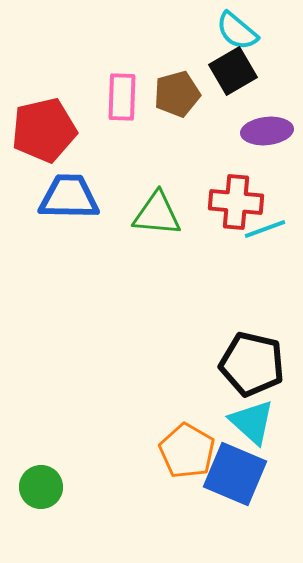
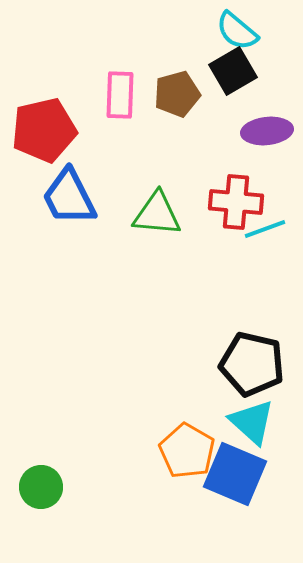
pink rectangle: moved 2 px left, 2 px up
blue trapezoid: rotated 118 degrees counterclockwise
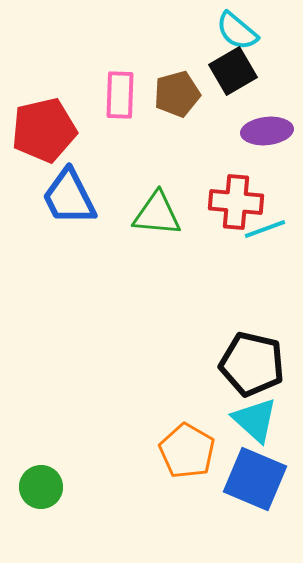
cyan triangle: moved 3 px right, 2 px up
blue square: moved 20 px right, 5 px down
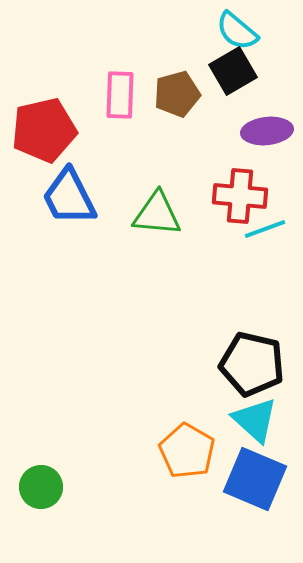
red cross: moved 4 px right, 6 px up
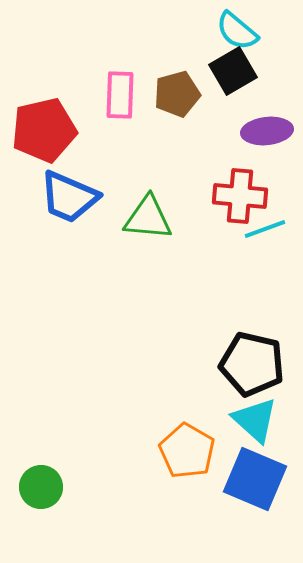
blue trapezoid: rotated 40 degrees counterclockwise
green triangle: moved 9 px left, 4 px down
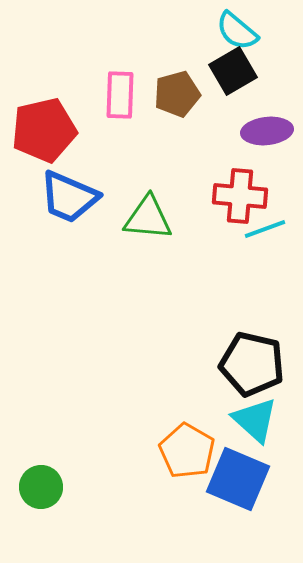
blue square: moved 17 px left
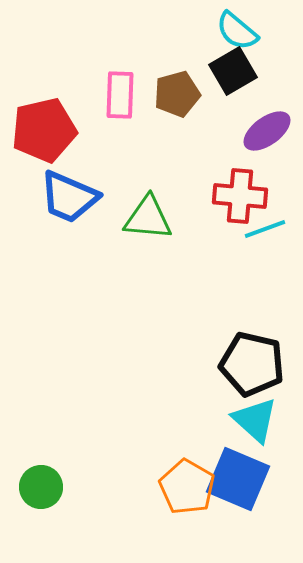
purple ellipse: rotated 30 degrees counterclockwise
orange pentagon: moved 36 px down
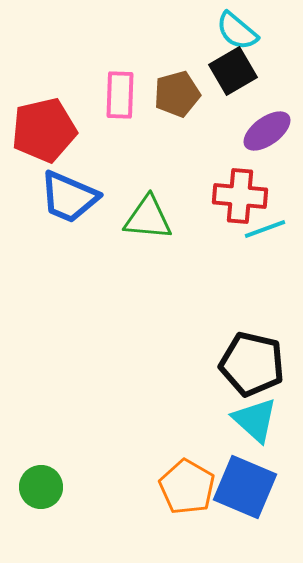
blue square: moved 7 px right, 8 px down
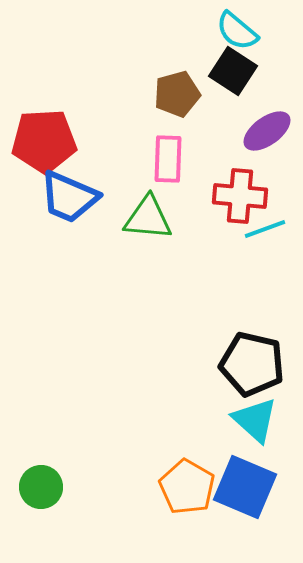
black square: rotated 27 degrees counterclockwise
pink rectangle: moved 48 px right, 64 px down
red pentagon: moved 11 px down; rotated 10 degrees clockwise
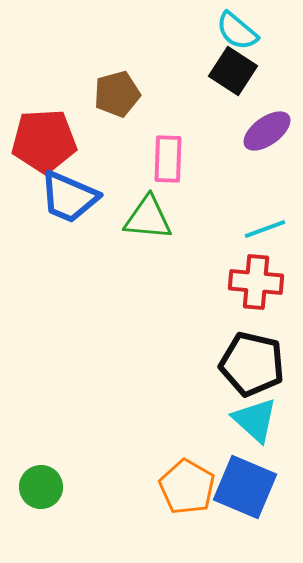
brown pentagon: moved 60 px left
red cross: moved 16 px right, 86 px down
